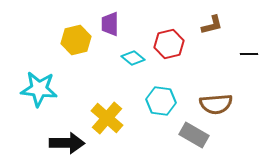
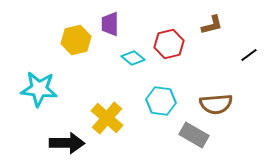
black line: moved 1 px down; rotated 36 degrees counterclockwise
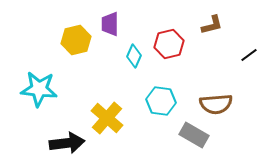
cyan diamond: moved 1 px right, 2 px up; rotated 75 degrees clockwise
black arrow: rotated 8 degrees counterclockwise
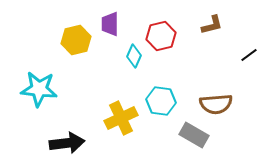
red hexagon: moved 8 px left, 8 px up
yellow cross: moved 14 px right; rotated 24 degrees clockwise
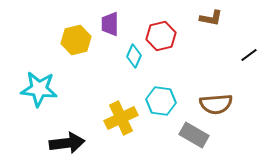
brown L-shape: moved 1 px left, 7 px up; rotated 25 degrees clockwise
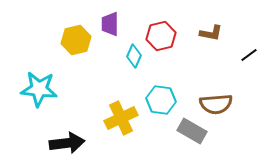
brown L-shape: moved 15 px down
cyan hexagon: moved 1 px up
gray rectangle: moved 2 px left, 4 px up
